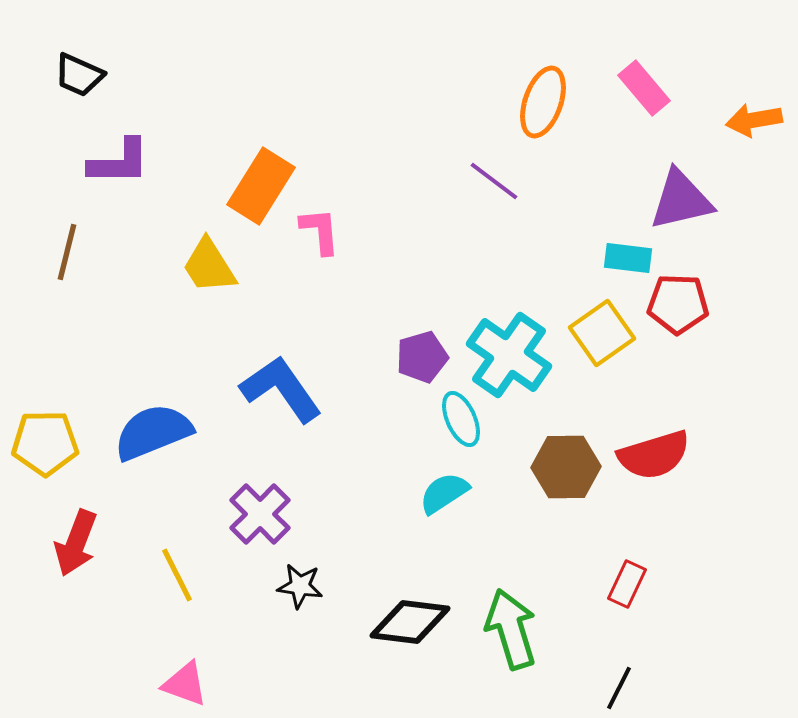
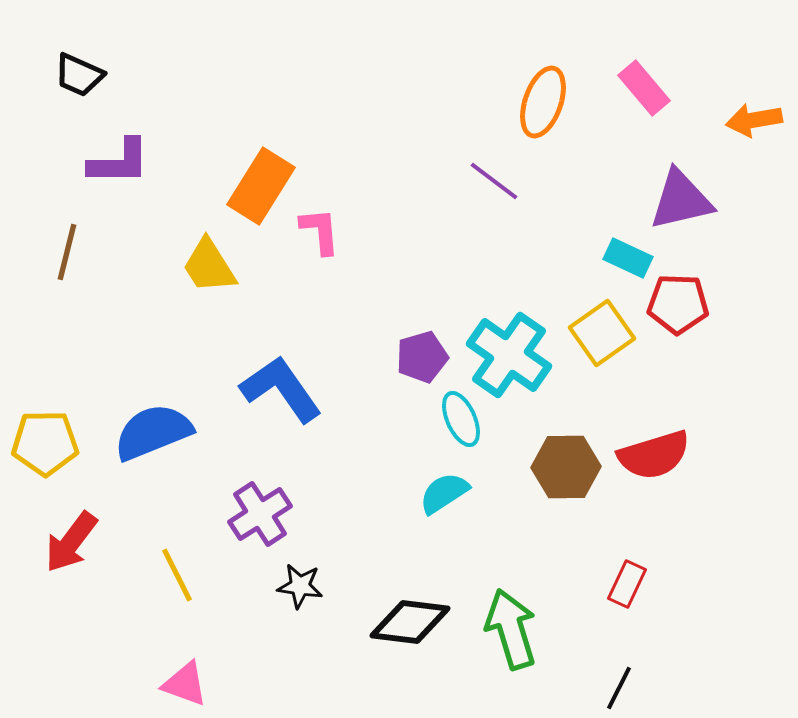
cyan rectangle: rotated 18 degrees clockwise
purple cross: rotated 12 degrees clockwise
red arrow: moved 5 px left, 1 px up; rotated 16 degrees clockwise
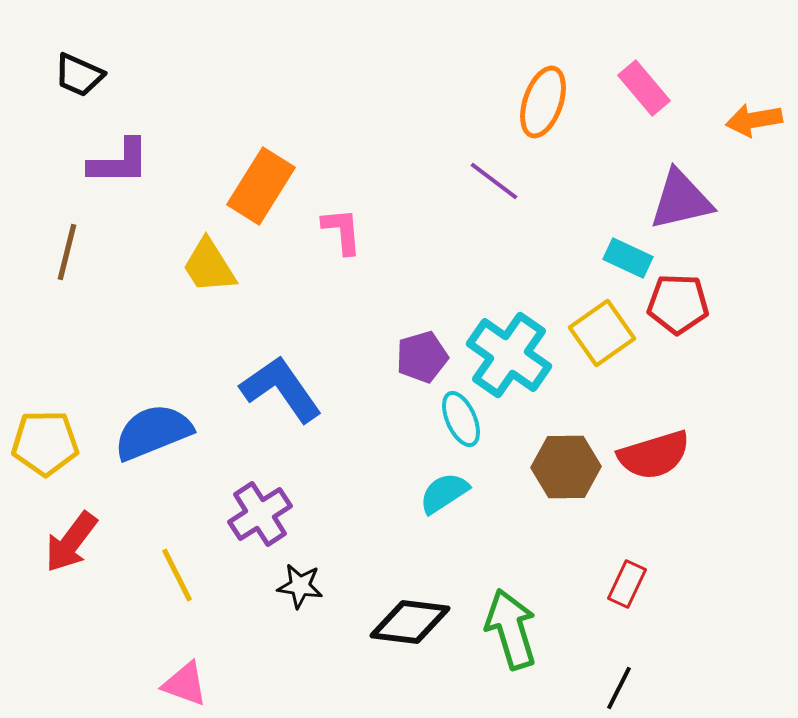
pink L-shape: moved 22 px right
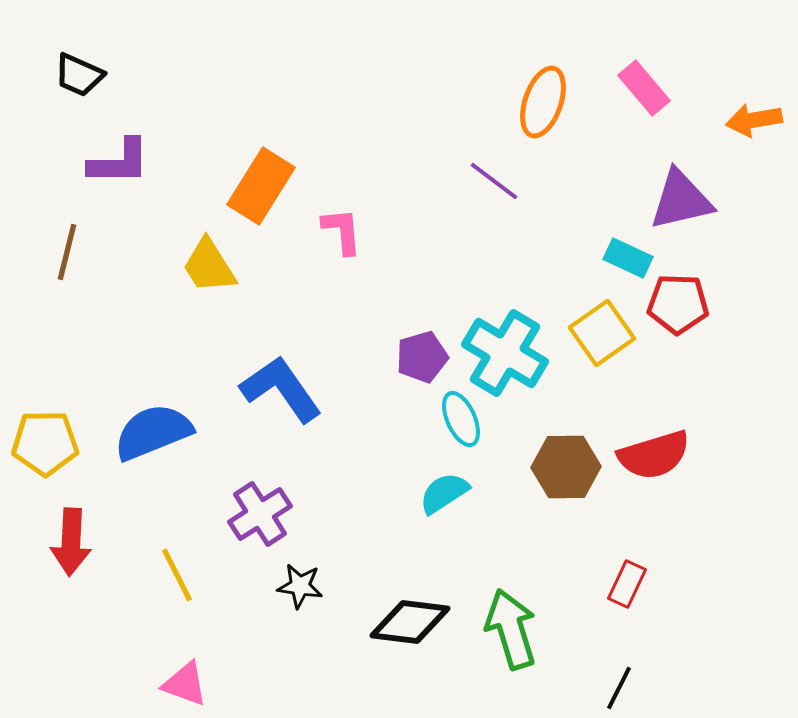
cyan cross: moved 4 px left, 2 px up; rotated 4 degrees counterclockwise
red arrow: rotated 34 degrees counterclockwise
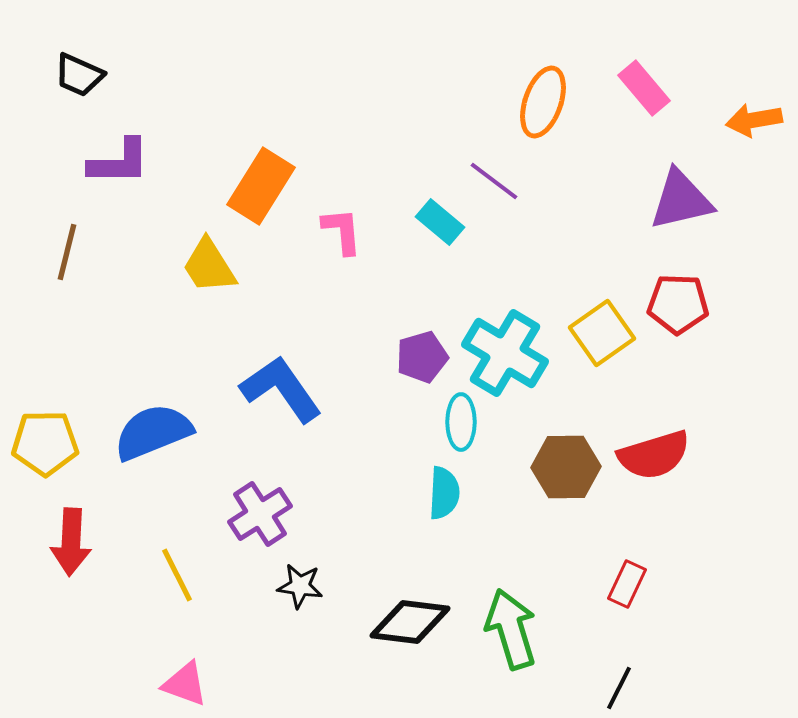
cyan rectangle: moved 188 px left, 36 px up; rotated 15 degrees clockwise
cyan ellipse: moved 3 px down; rotated 24 degrees clockwise
cyan semicircle: rotated 126 degrees clockwise
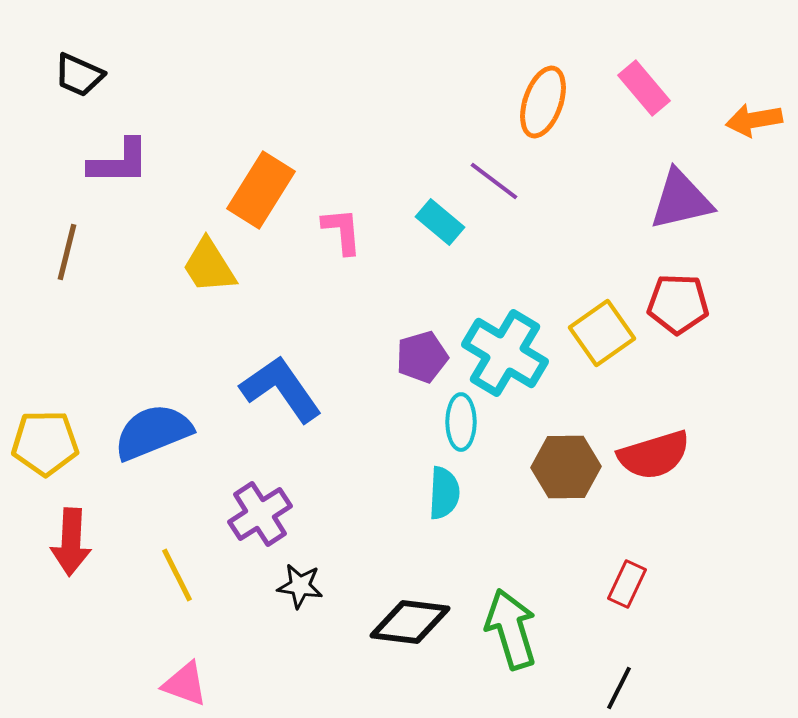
orange rectangle: moved 4 px down
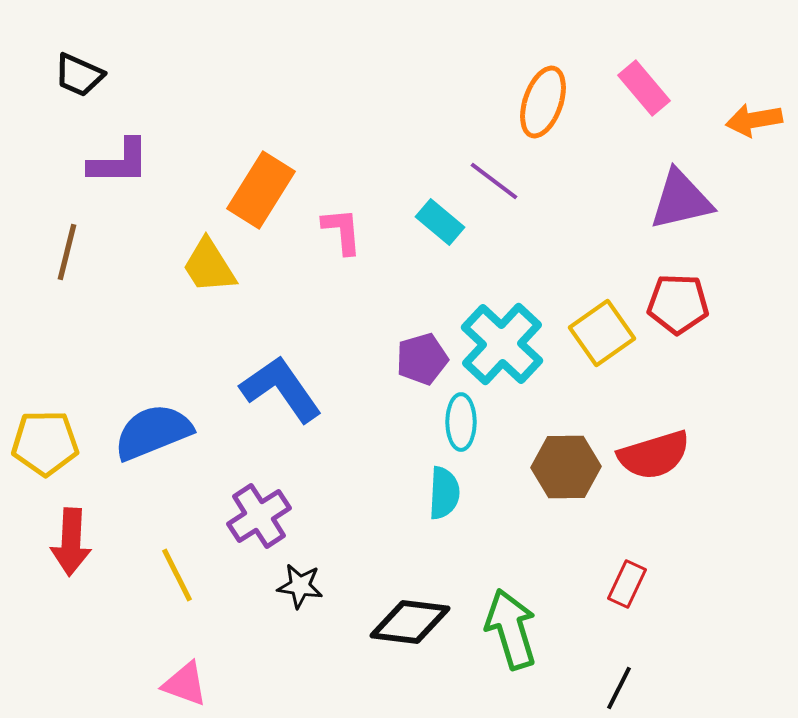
cyan cross: moved 3 px left, 9 px up; rotated 12 degrees clockwise
purple pentagon: moved 2 px down
purple cross: moved 1 px left, 2 px down
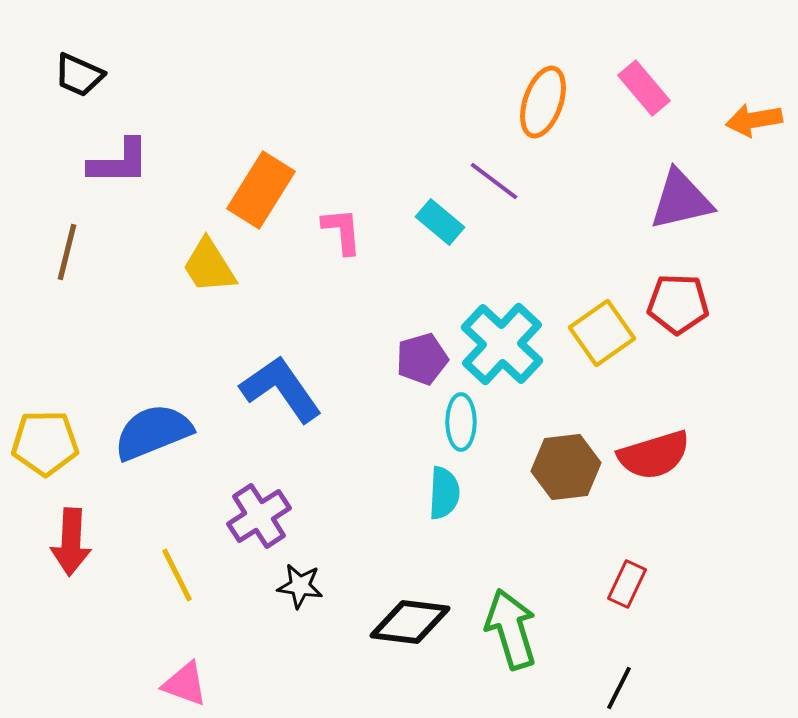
brown hexagon: rotated 6 degrees counterclockwise
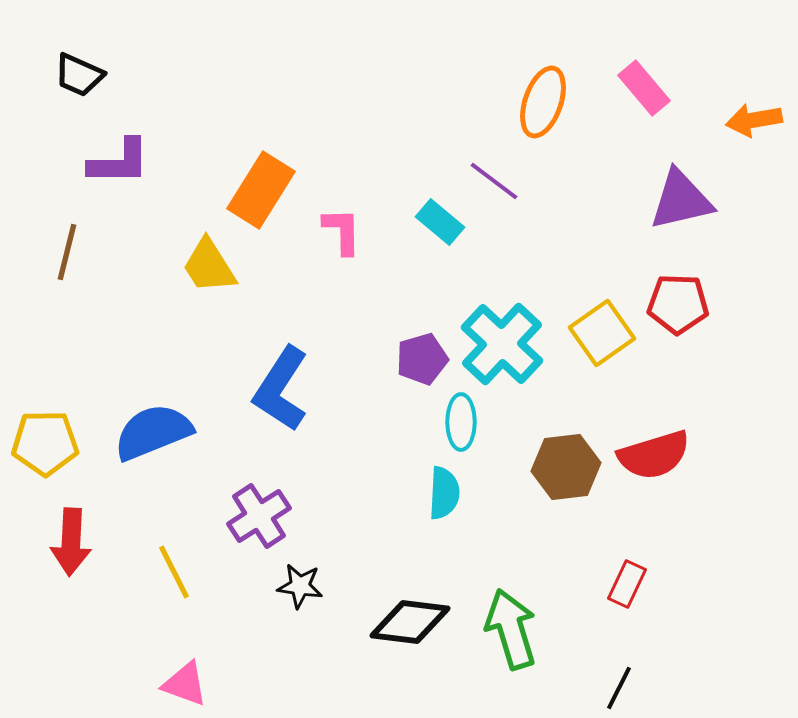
pink L-shape: rotated 4 degrees clockwise
blue L-shape: rotated 112 degrees counterclockwise
yellow line: moved 3 px left, 3 px up
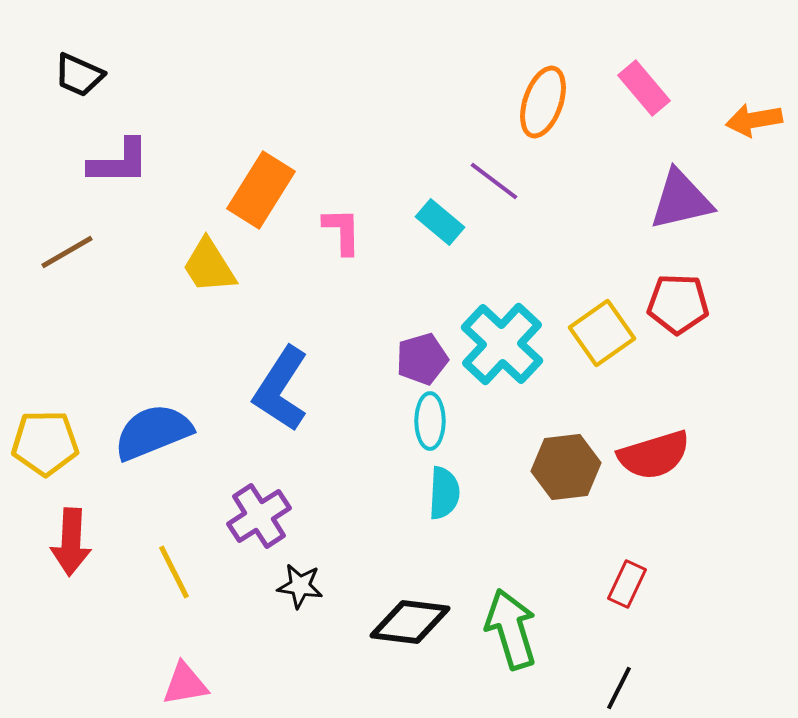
brown line: rotated 46 degrees clockwise
cyan ellipse: moved 31 px left, 1 px up
pink triangle: rotated 30 degrees counterclockwise
